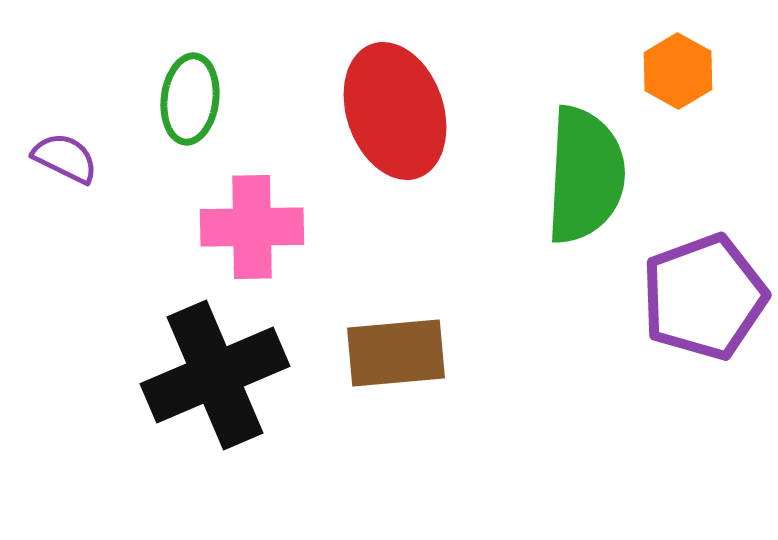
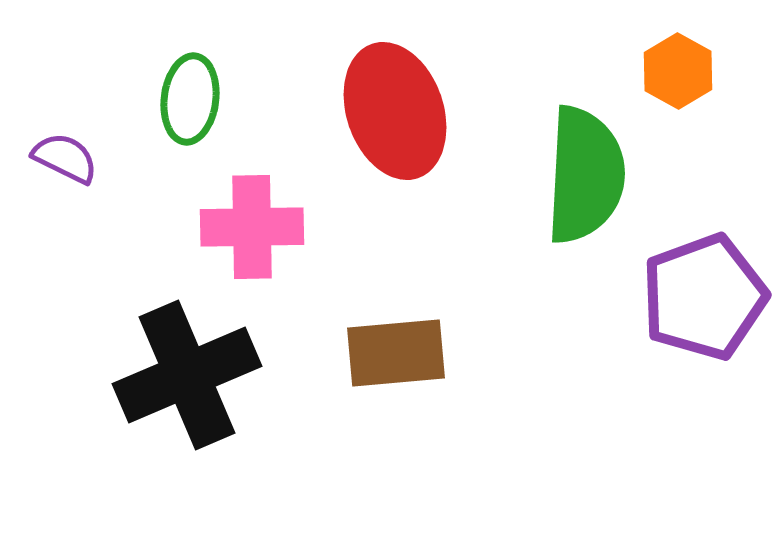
black cross: moved 28 px left
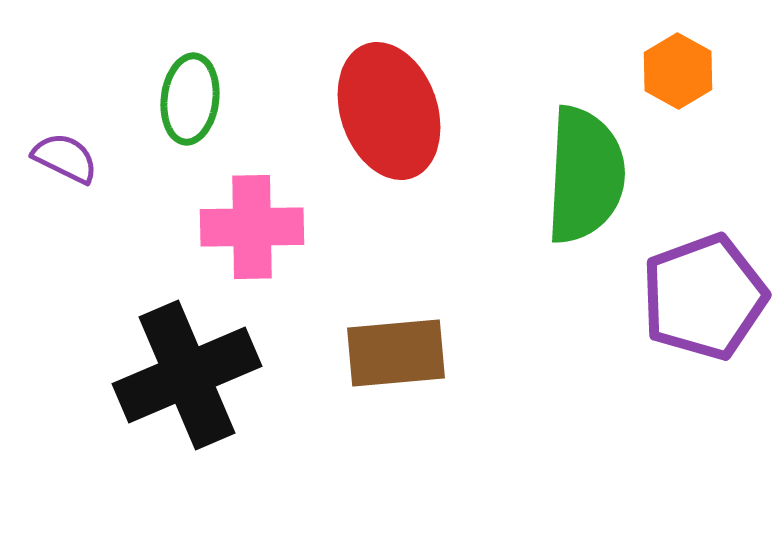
red ellipse: moved 6 px left
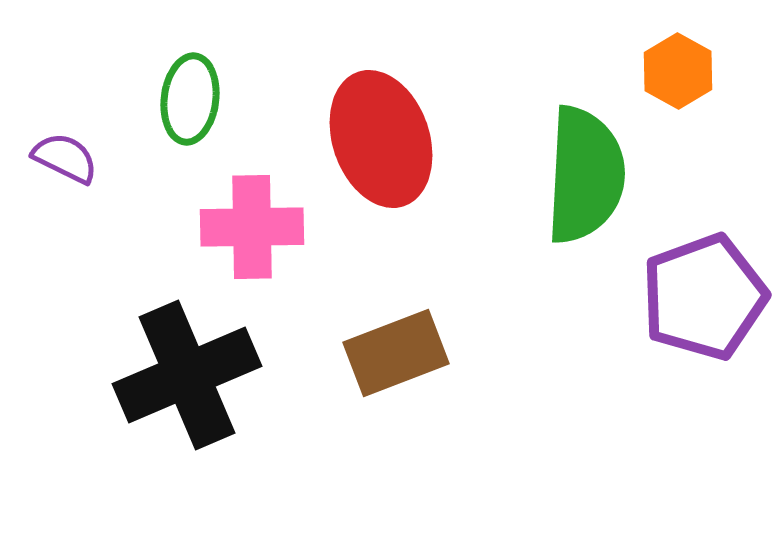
red ellipse: moved 8 px left, 28 px down
brown rectangle: rotated 16 degrees counterclockwise
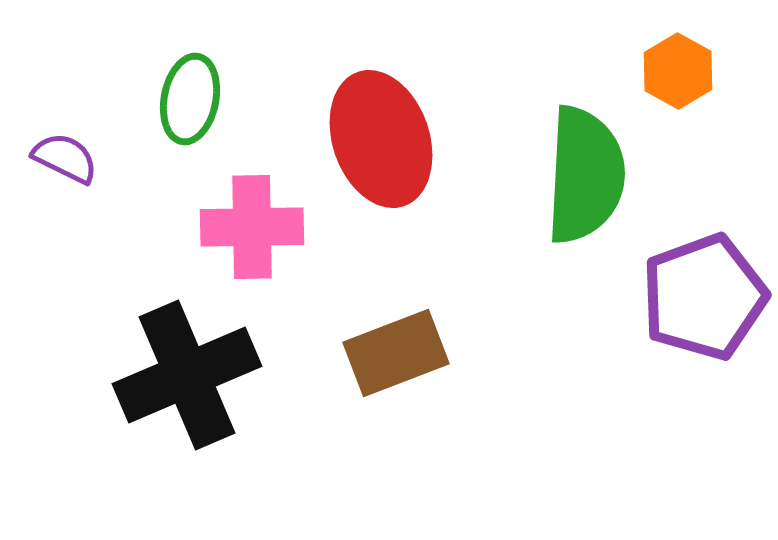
green ellipse: rotated 4 degrees clockwise
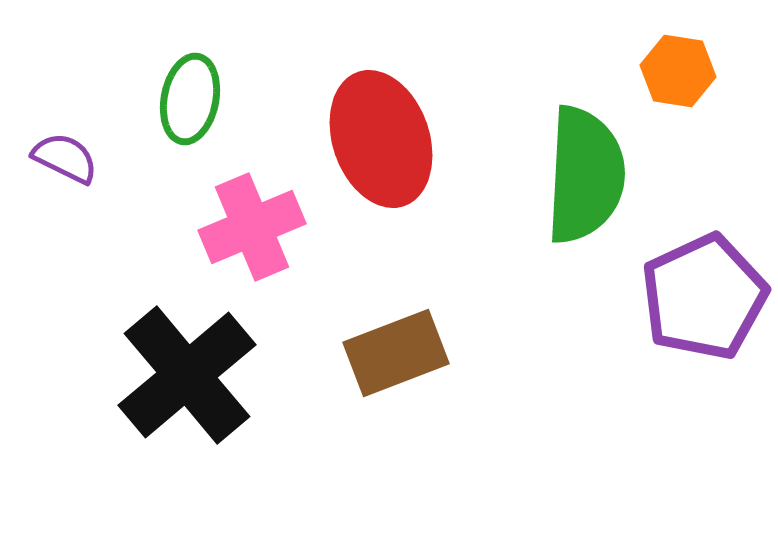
orange hexagon: rotated 20 degrees counterclockwise
pink cross: rotated 22 degrees counterclockwise
purple pentagon: rotated 5 degrees counterclockwise
black cross: rotated 17 degrees counterclockwise
